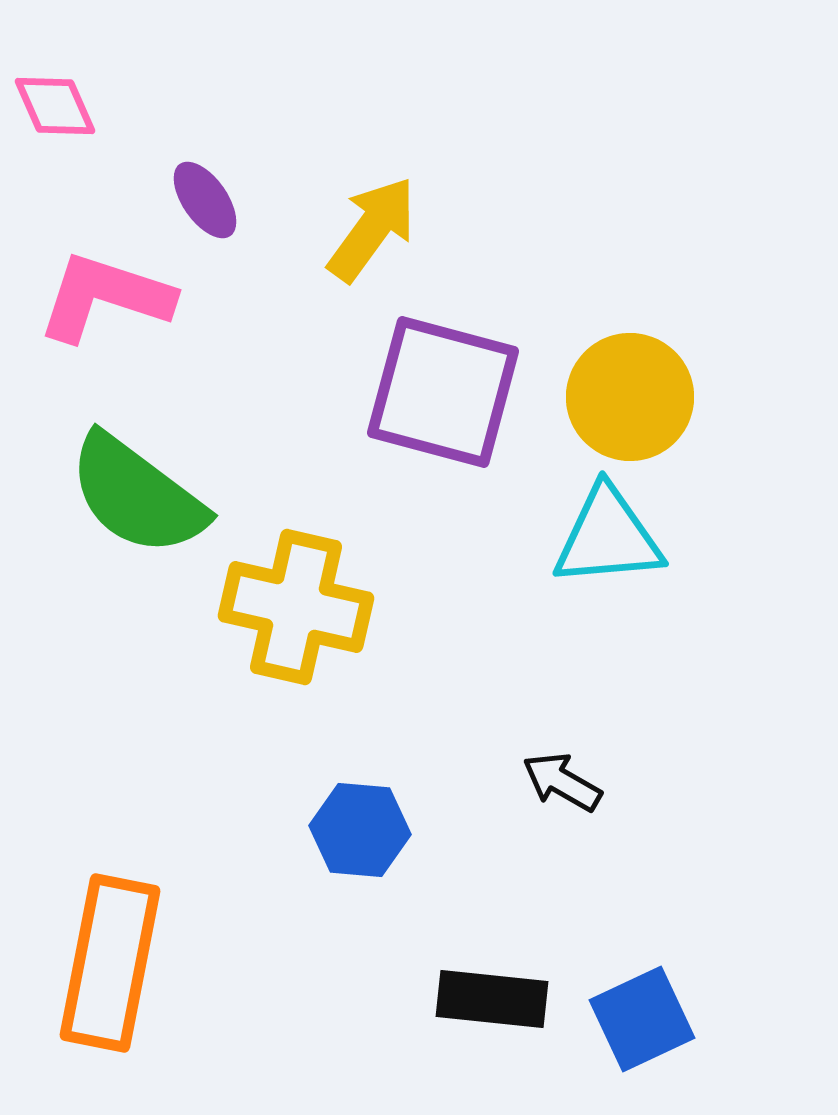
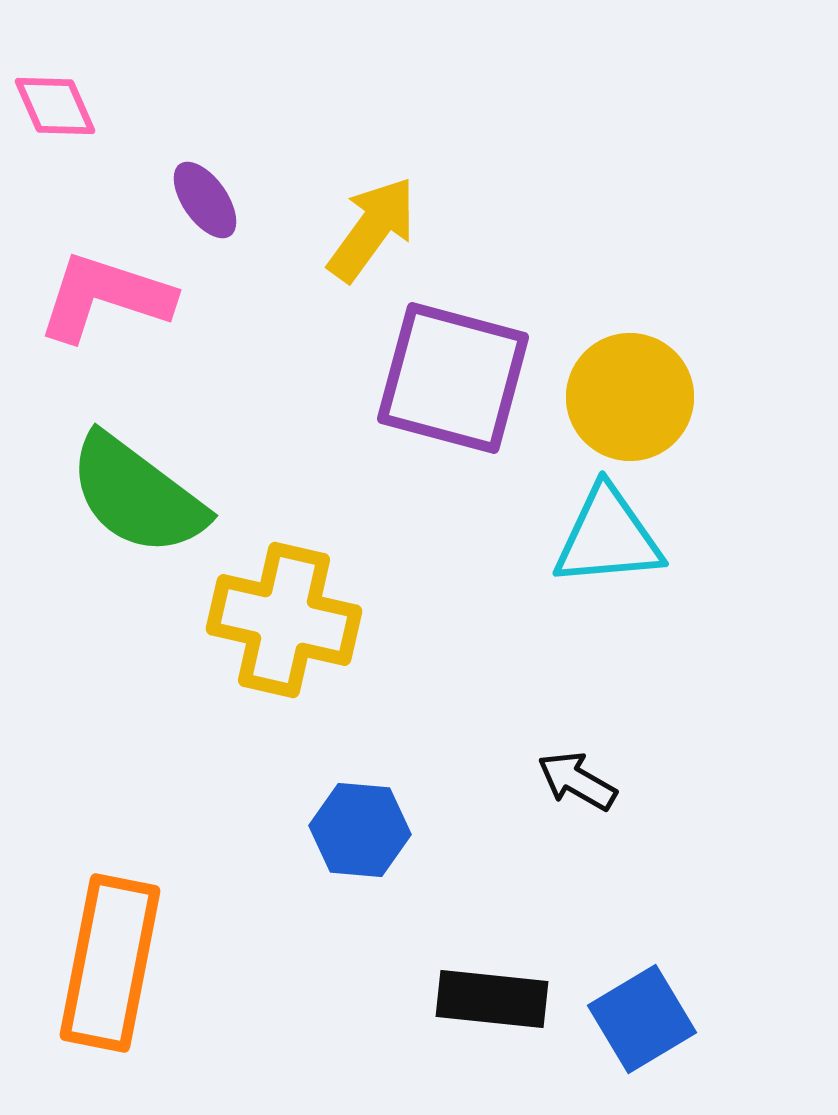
purple square: moved 10 px right, 14 px up
yellow cross: moved 12 px left, 13 px down
black arrow: moved 15 px right, 1 px up
blue square: rotated 6 degrees counterclockwise
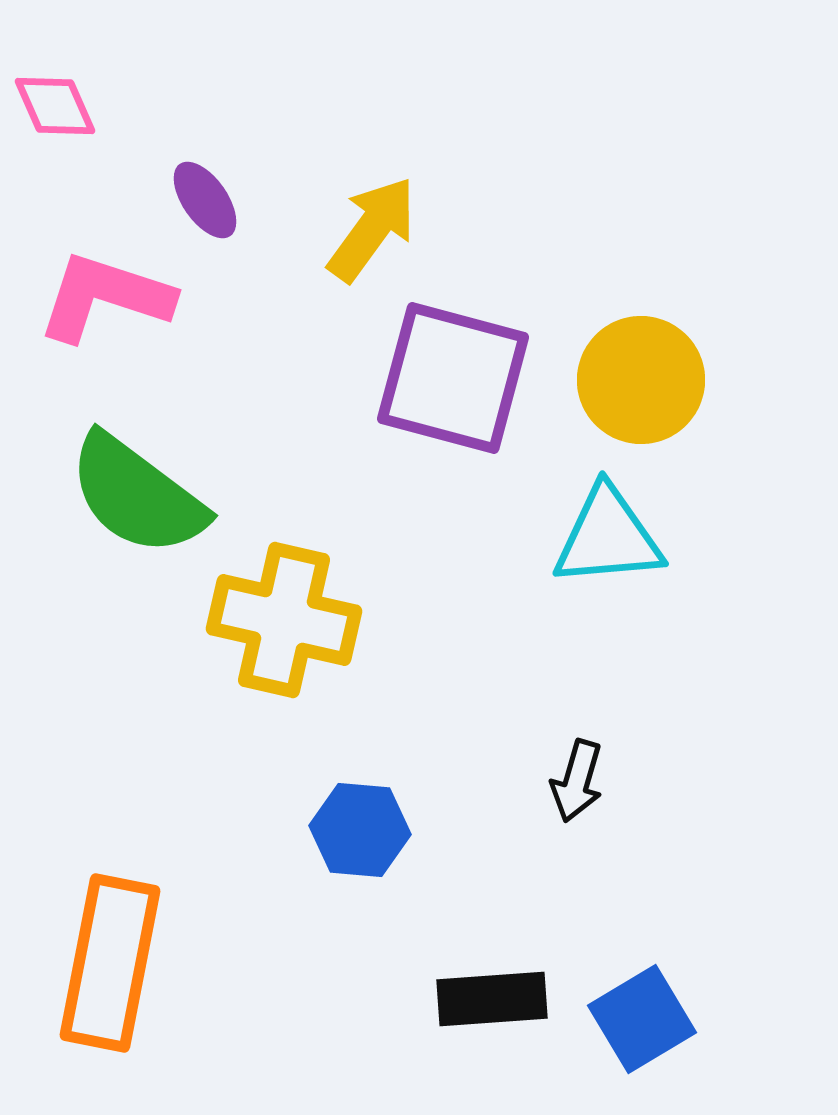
yellow circle: moved 11 px right, 17 px up
black arrow: rotated 104 degrees counterclockwise
black rectangle: rotated 10 degrees counterclockwise
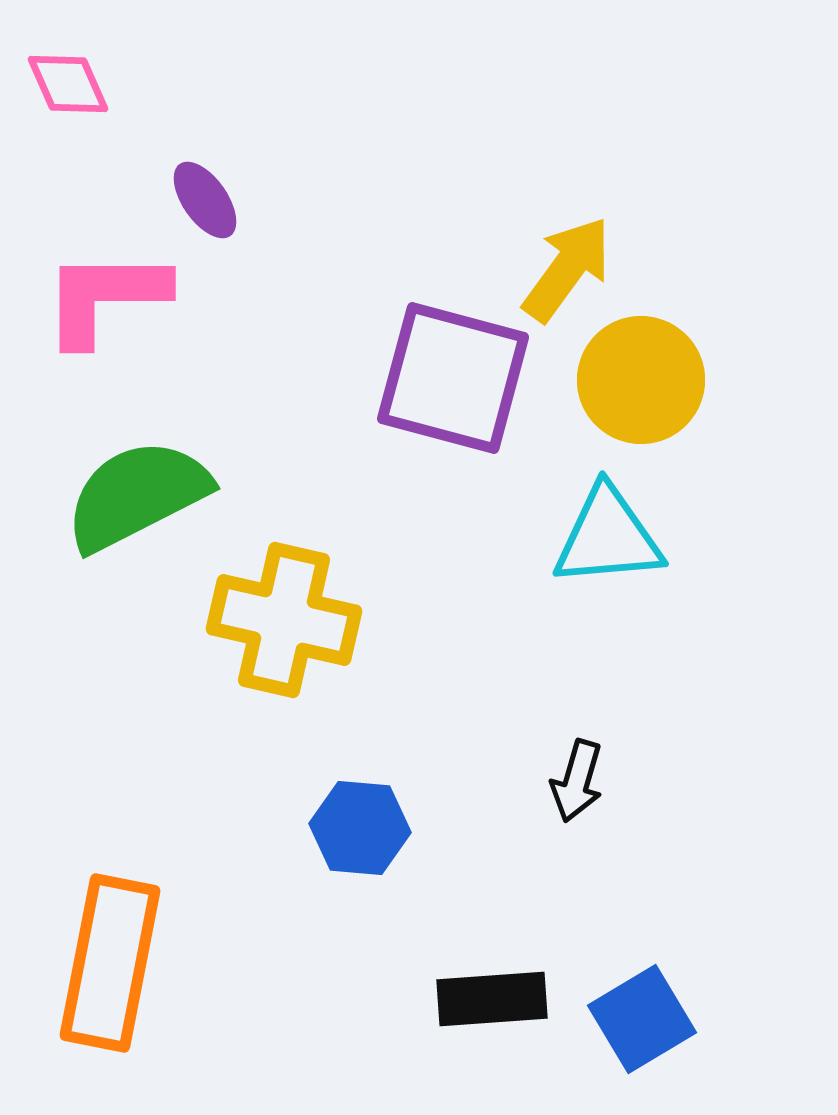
pink diamond: moved 13 px right, 22 px up
yellow arrow: moved 195 px right, 40 px down
pink L-shape: rotated 18 degrees counterclockwise
green semicircle: rotated 116 degrees clockwise
blue hexagon: moved 2 px up
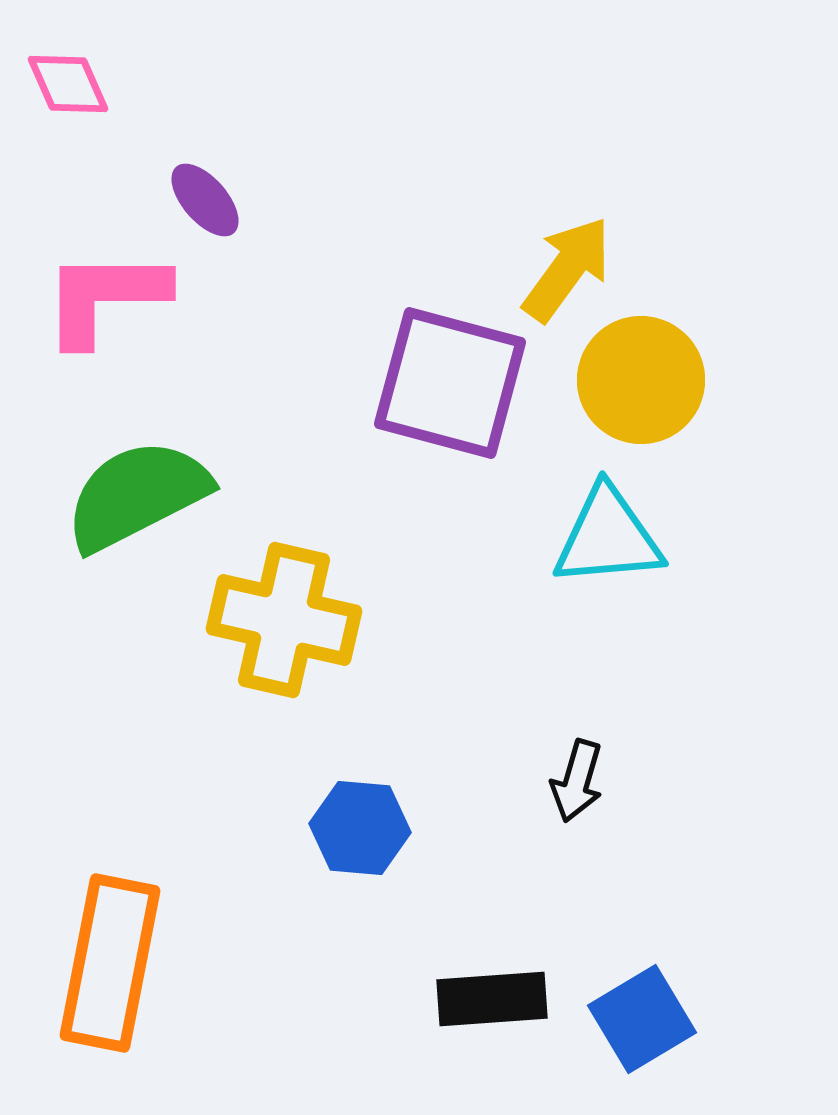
purple ellipse: rotated 6 degrees counterclockwise
purple square: moved 3 px left, 5 px down
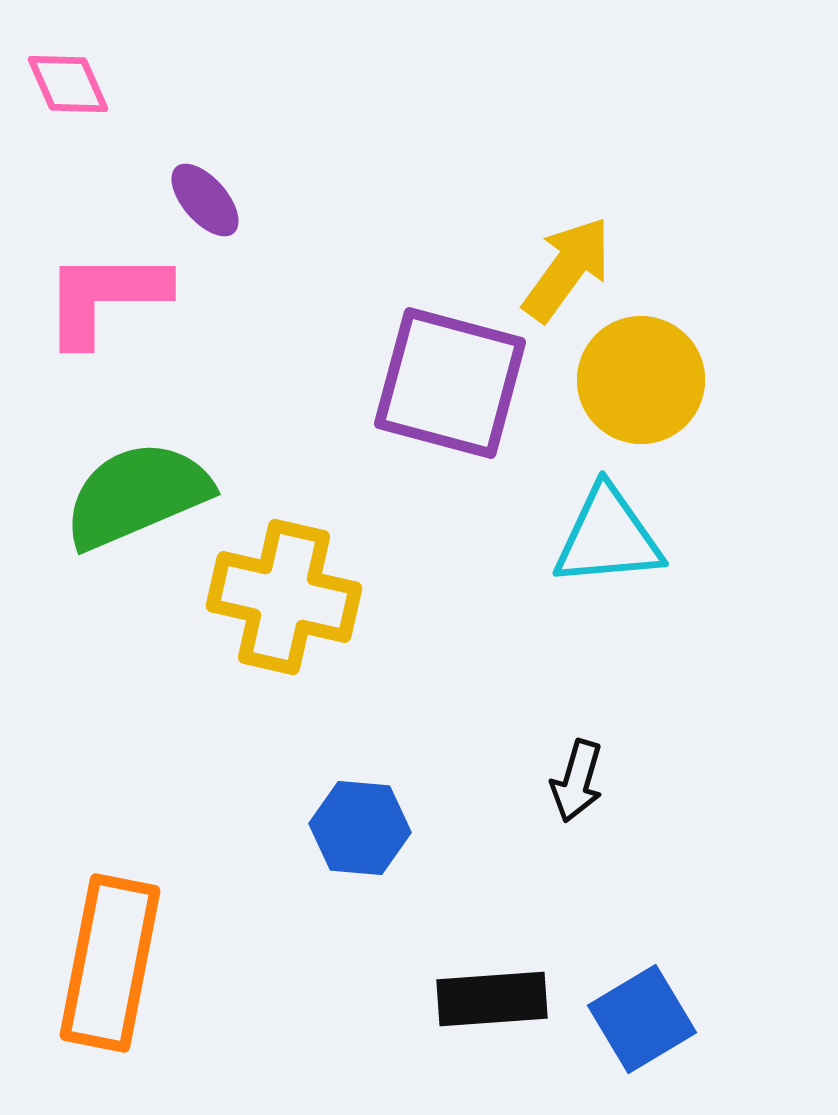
green semicircle: rotated 4 degrees clockwise
yellow cross: moved 23 px up
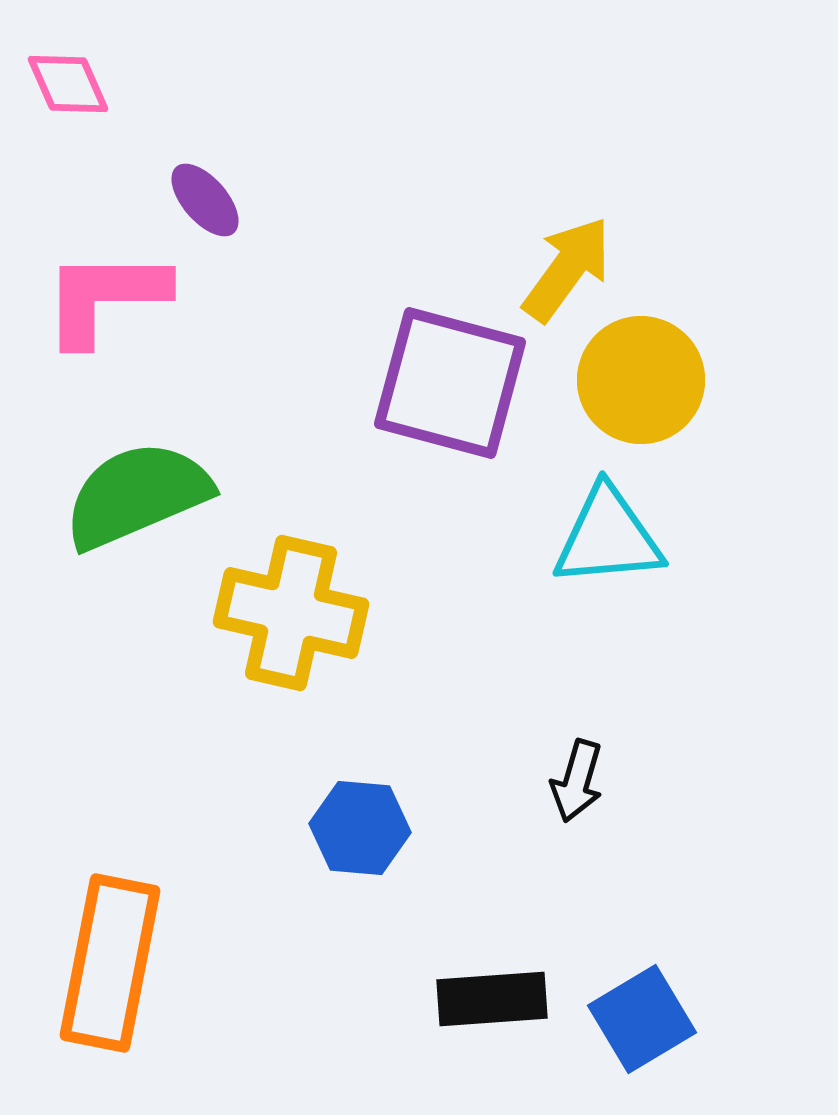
yellow cross: moved 7 px right, 16 px down
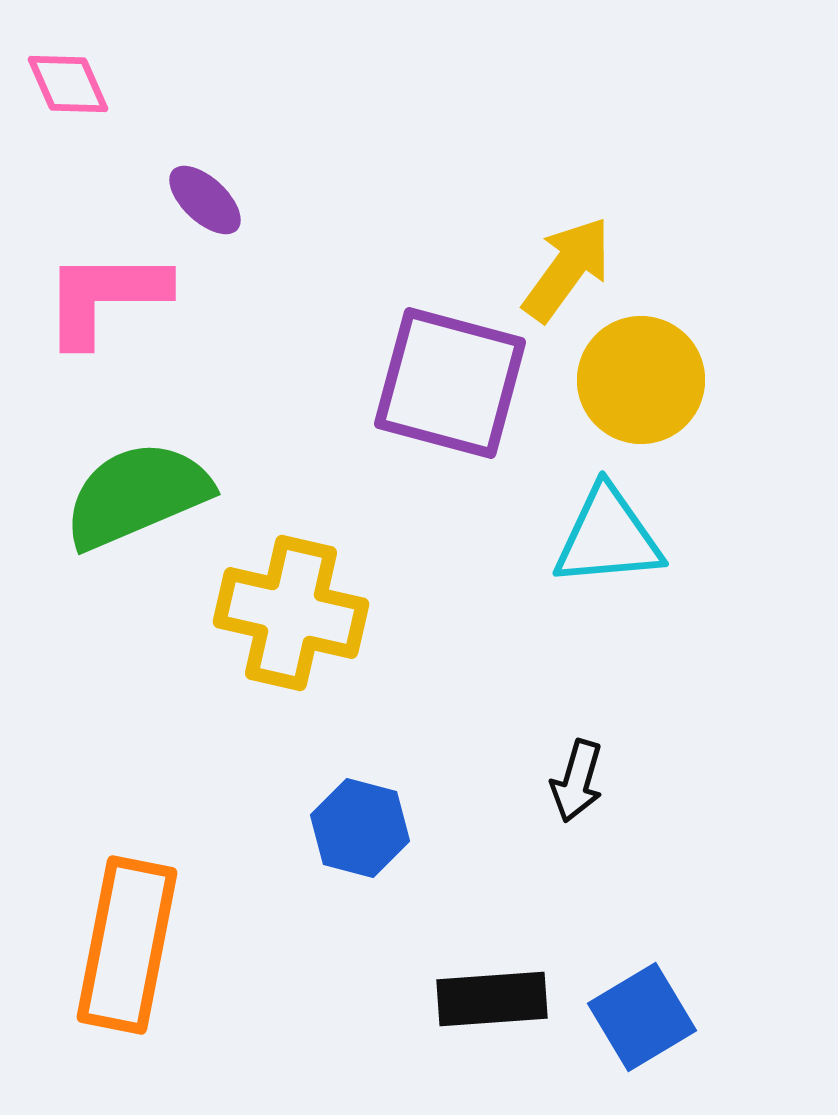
purple ellipse: rotated 6 degrees counterclockwise
blue hexagon: rotated 10 degrees clockwise
orange rectangle: moved 17 px right, 18 px up
blue square: moved 2 px up
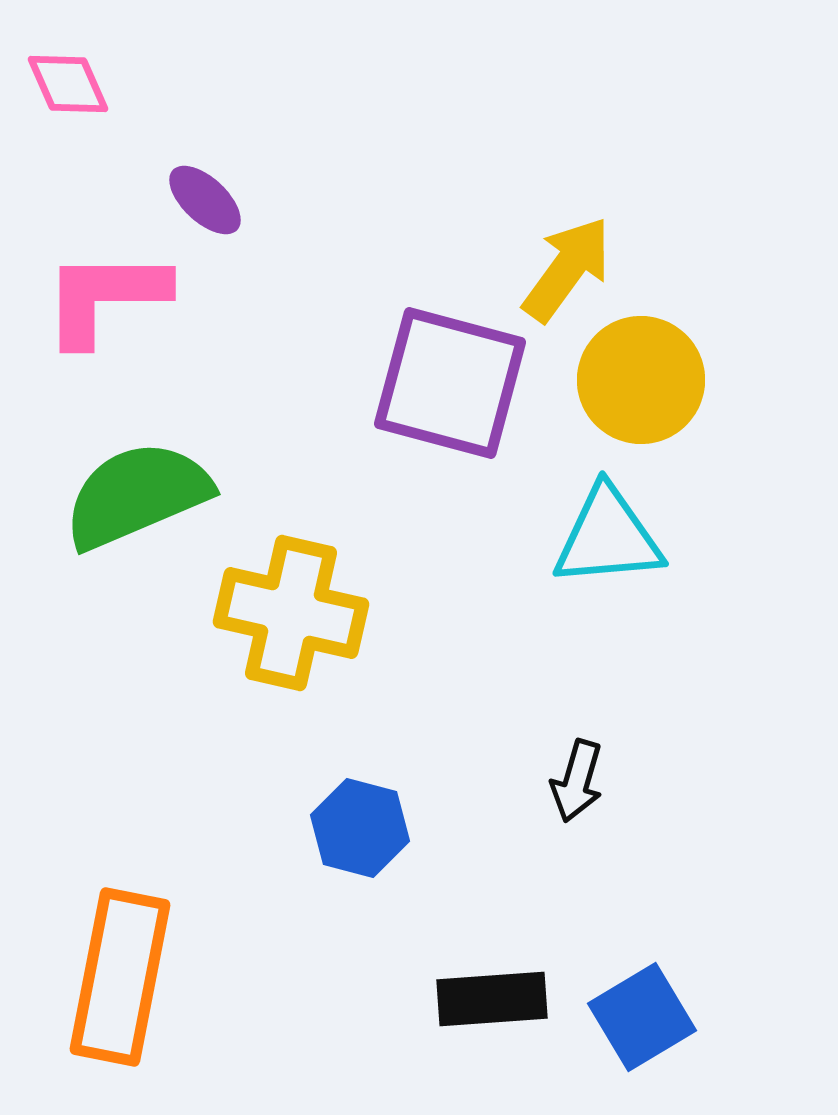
orange rectangle: moved 7 px left, 32 px down
